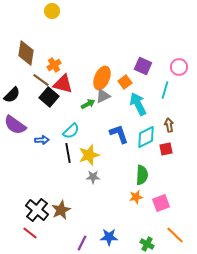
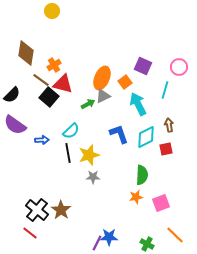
brown star: rotated 12 degrees counterclockwise
purple line: moved 15 px right
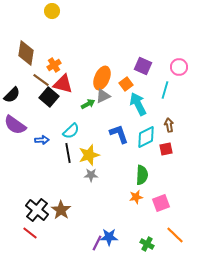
orange square: moved 1 px right, 2 px down
gray star: moved 2 px left, 2 px up
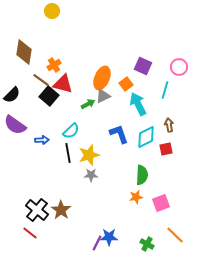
brown diamond: moved 2 px left, 1 px up
black square: moved 1 px up
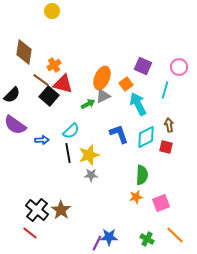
red square: moved 2 px up; rotated 24 degrees clockwise
green cross: moved 5 px up
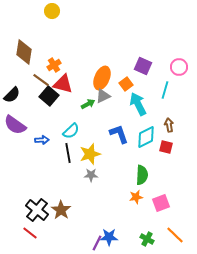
yellow star: moved 1 px right, 1 px up
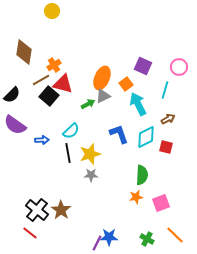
brown line: rotated 66 degrees counterclockwise
brown arrow: moved 1 px left, 6 px up; rotated 72 degrees clockwise
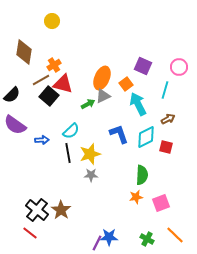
yellow circle: moved 10 px down
